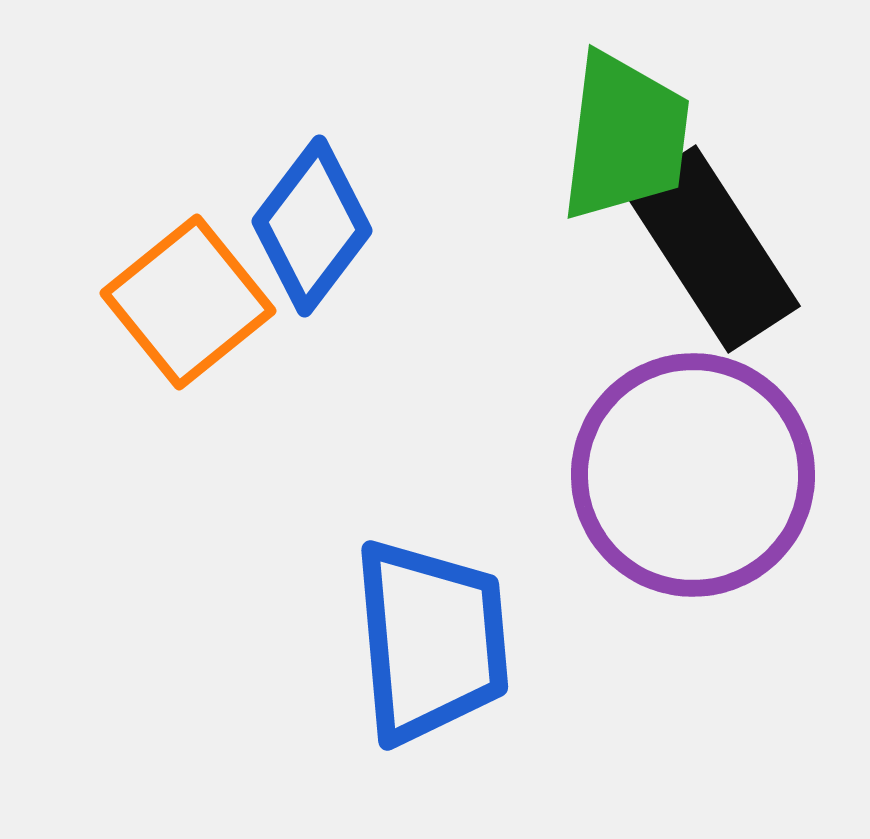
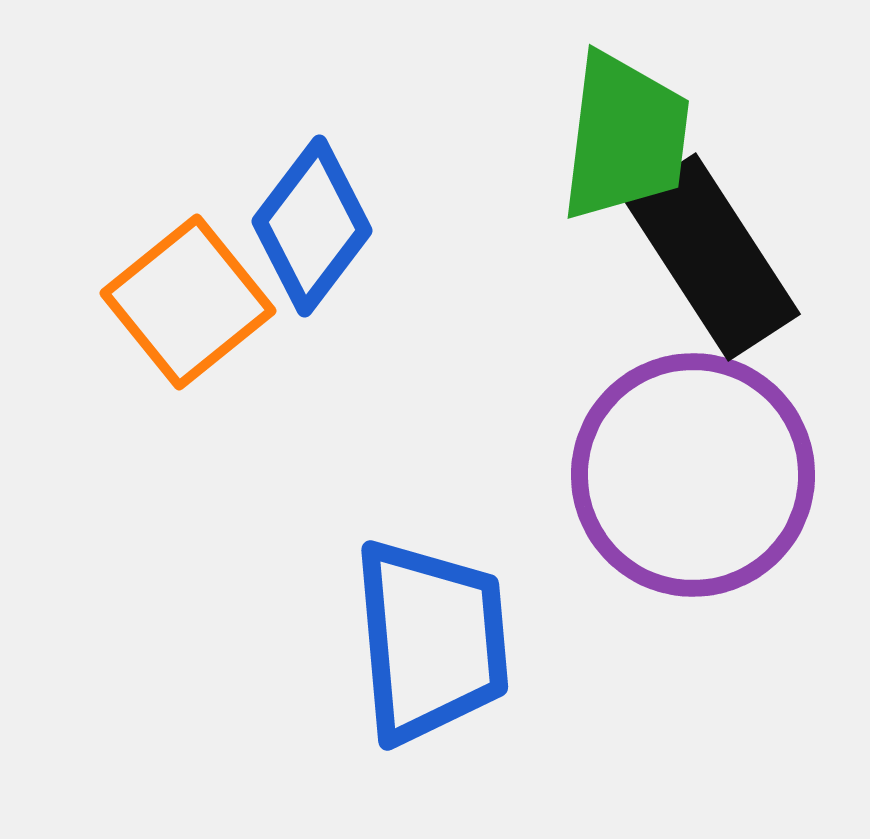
black rectangle: moved 8 px down
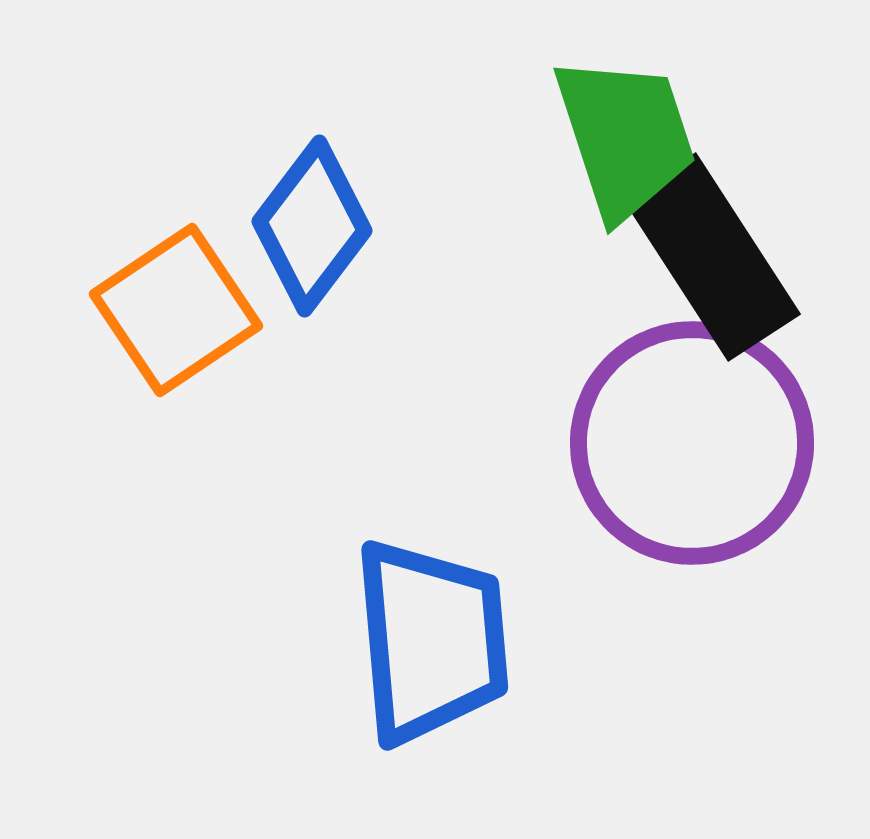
green trapezoid: rotated 25 degrees counterclockwise
orange square: moved 12 px left, 8 px down; rotated 5 degrees clockwise
purple circle: moved 1 px left, 32 px up
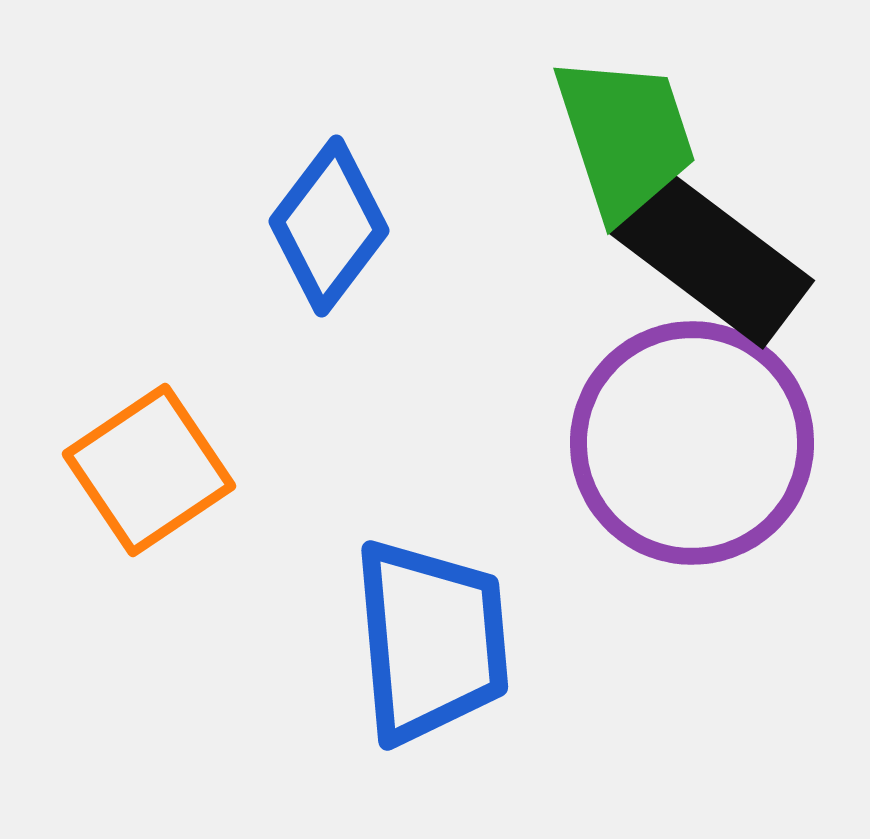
blue diamond: moved 17 px right
black rectangle: rotated 20 degrees counterclockwise
orange square: moved 27 px left, 160 px down
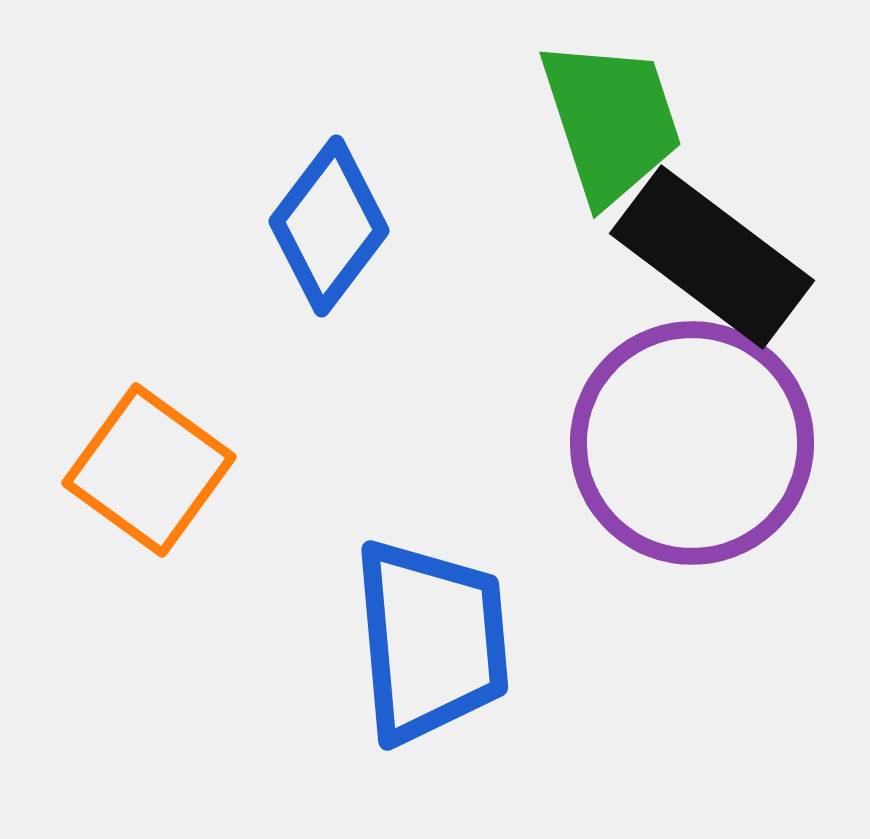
green trapezoid: moved 14 px left, 16 px up
orange square: rotated 20 degrees counterclockwise
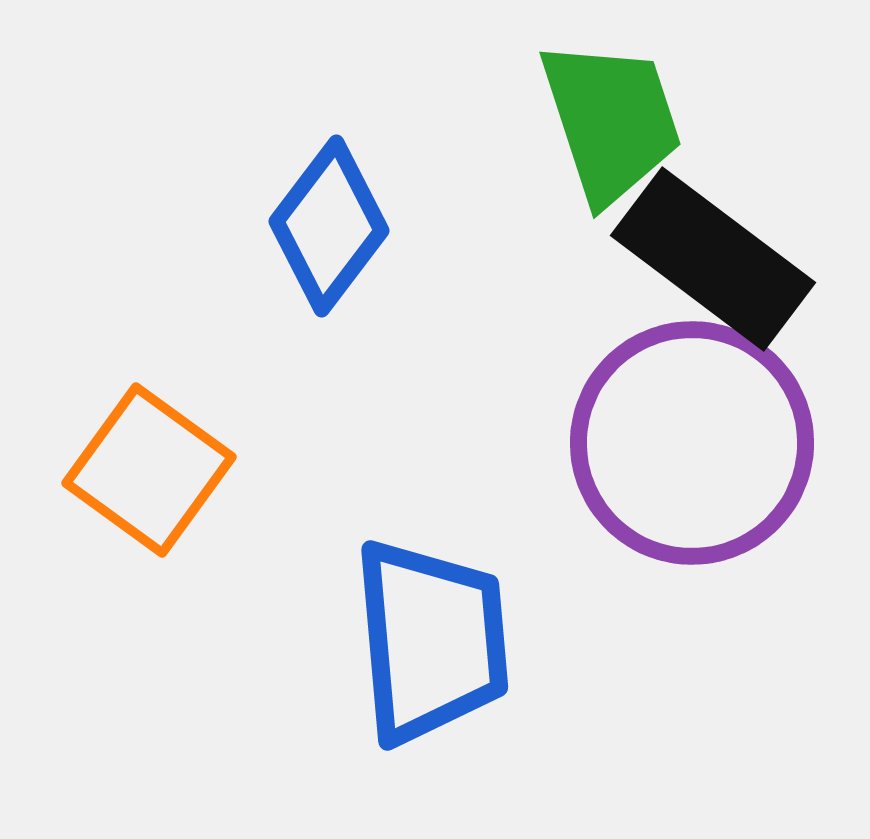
black rectangle: moved 1 px right, 2 px down
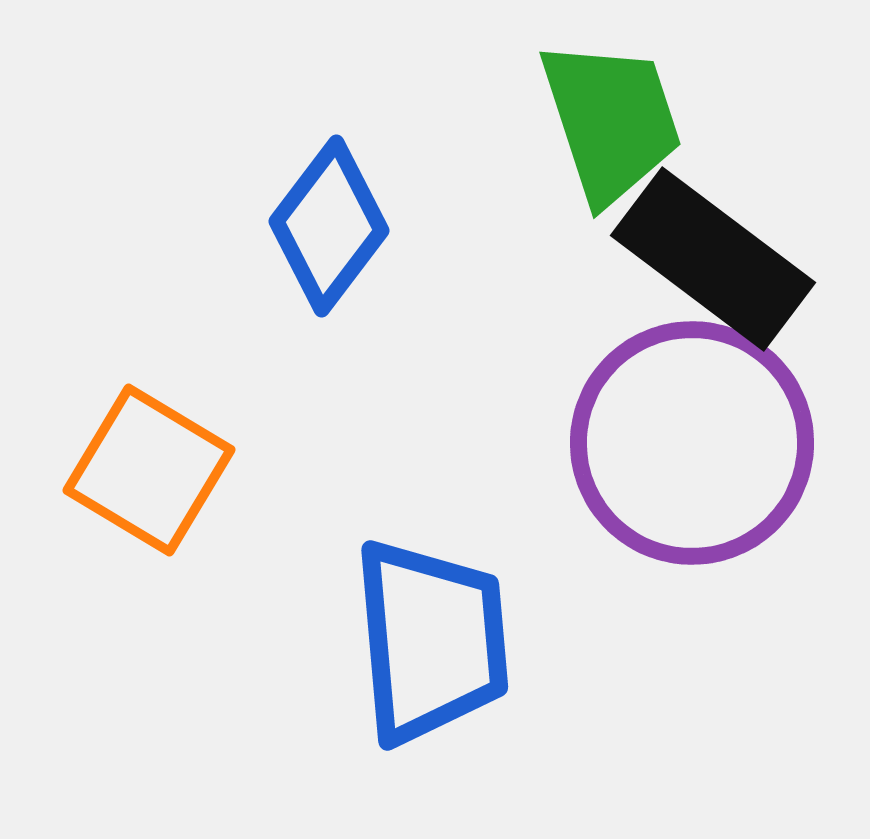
orange square: rotated 5 degrees counterclockwise
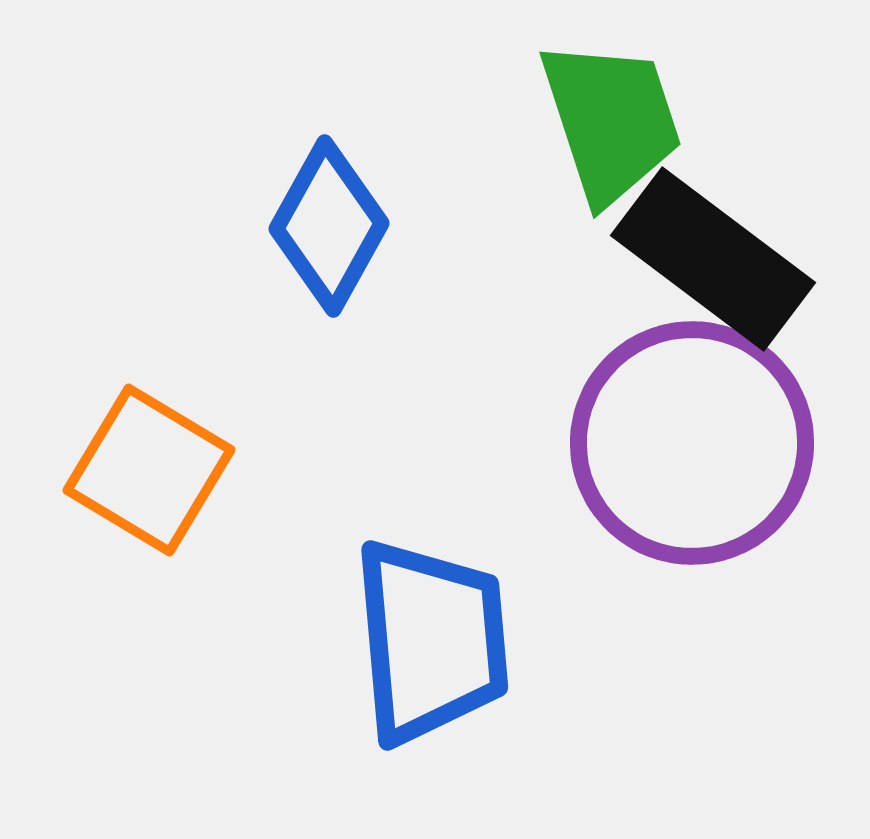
blue diamond: rotated 8 degrees counterclockwise
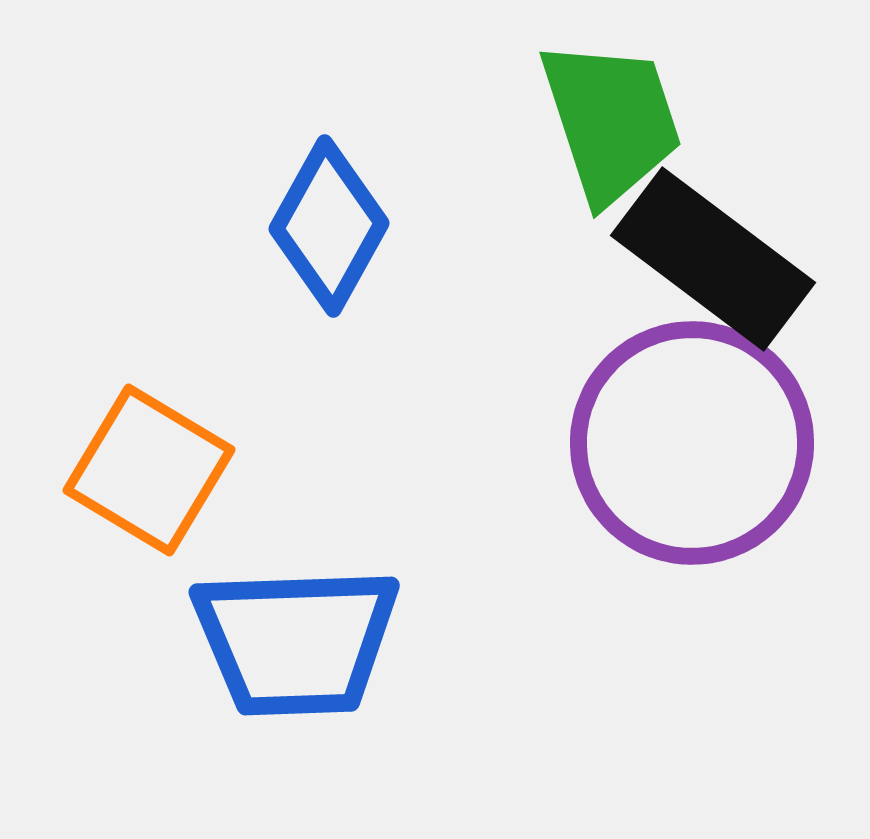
blue trapezoid: moved 135 px left; rotated 93 degrees clockwise
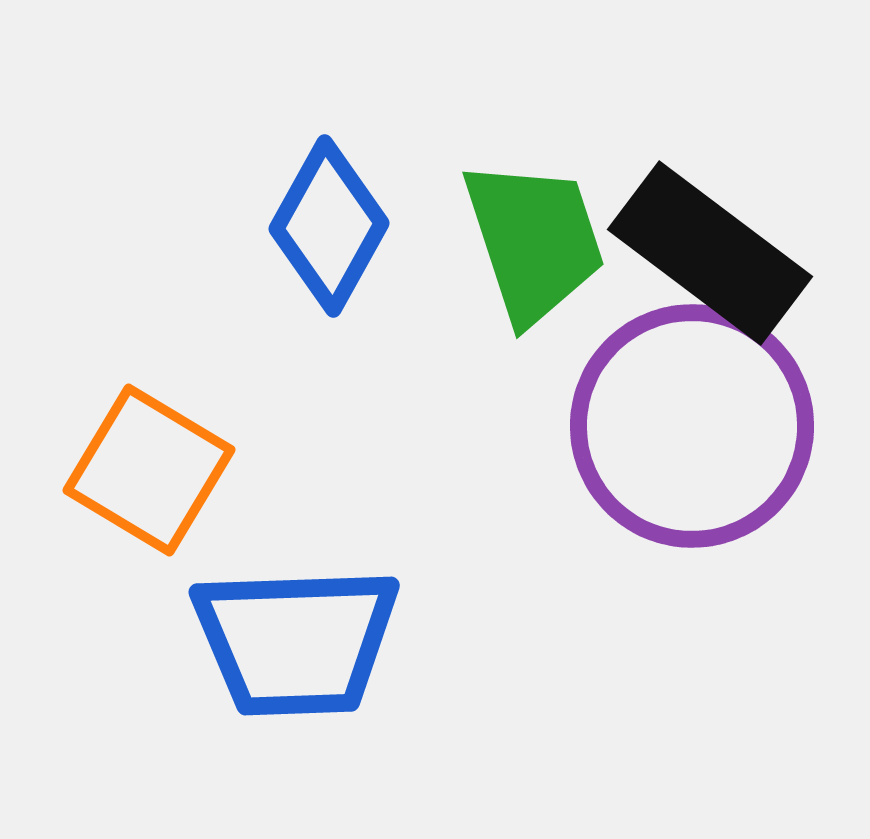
green trapezoid: moved 77 px left, 120 px down
black rectangle: moved 3 px left, 6 px up
purple circle: moved 17 px up
